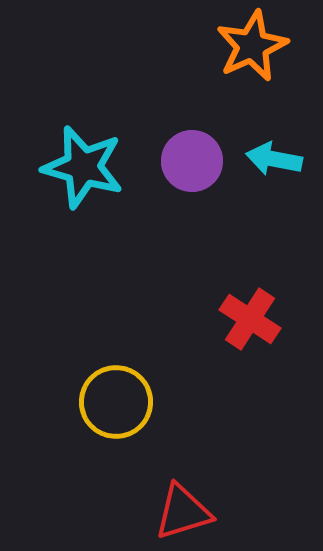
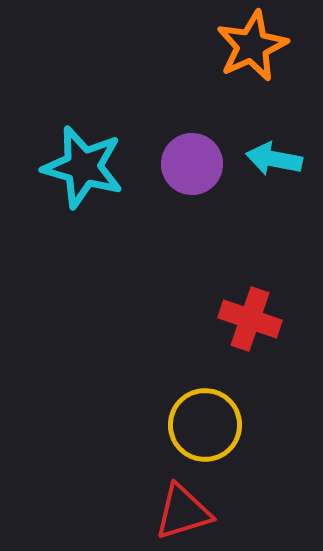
purple circle: moved 3 px down
red cross: rotated 14 degrees counterclockwise
yellow circle: moved 89 px right, 23 px down
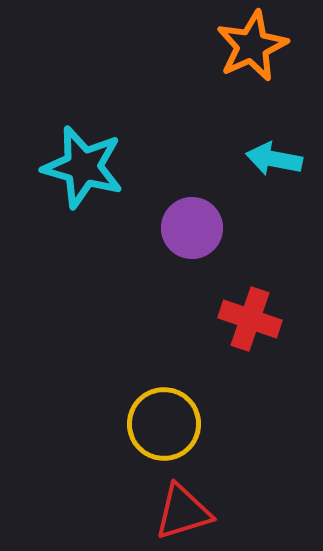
purple circle: moved 64 px down
yellow circle: moved 41 px left, 1 px up
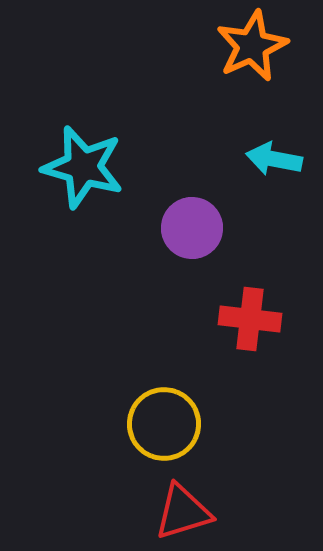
red cross: rotated 12 degrees counterclockwise
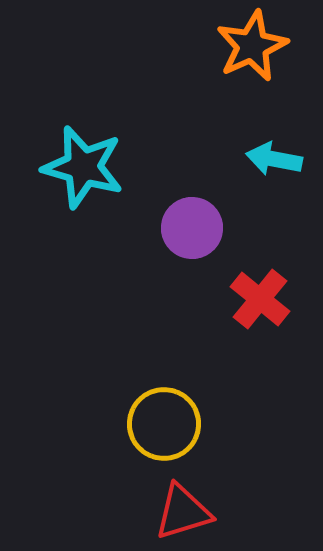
red cross: moved 10 px right, 20 px up; rotated 32 degrees clockwise
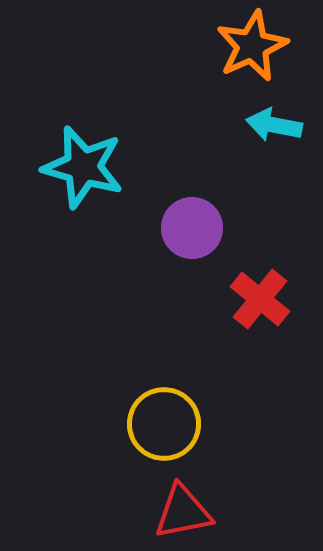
cyan arrow: moved 34 px up
red triangle: rotated 6 degrees clockwise
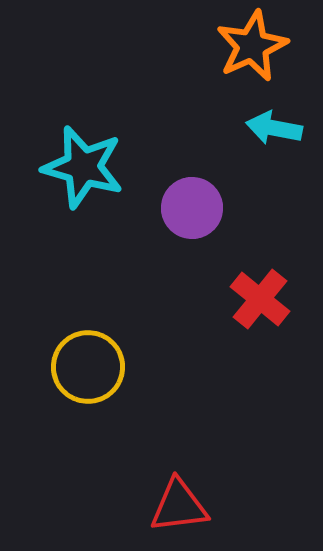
cyan arrow: moved 3 px down
purple circle: moved 20 px up
yellow circle: moved 76 px left, 57 px up
red triangle: moved 4 px left, 6 px up; rotated 4 degrees clockwise
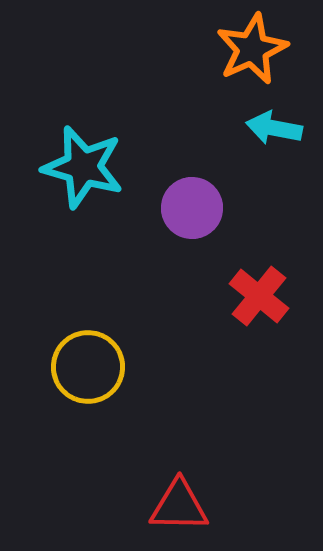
orange star: moved 3 px down
red cross: moved 1 px left, 3 px up
red triangle: rotated 8 degrees clockwise
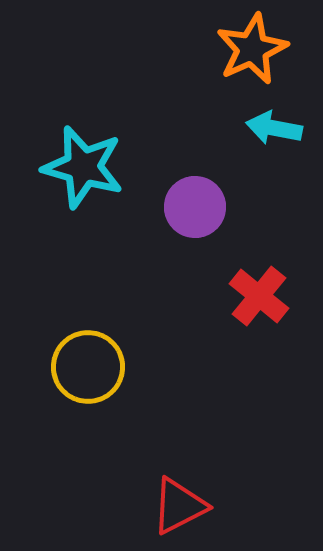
purple circle: moved 3 px right, 1 px up
red triangle: rotated 28 degrees counterclockwise
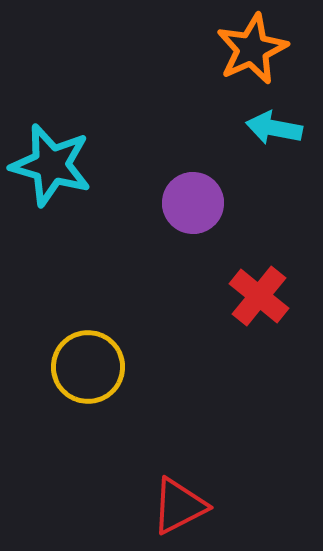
cyan star: moved 32 px left, 2 px up
purple circle: moved 2 px left, 4 px up
